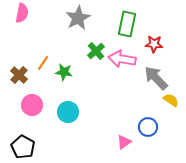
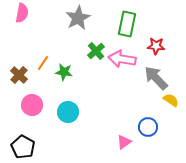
red star: moved 2 px right, 2 px down
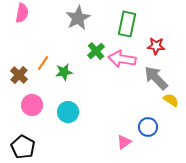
green star: rotated 18 degrees counterclockwise
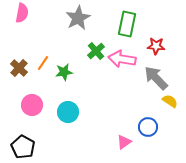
brown cross: moved 7 px up
yellow semicircle: moved 1 px left, 1 px down
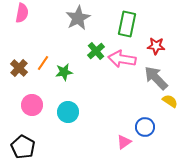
blue circle: moved 3 px left
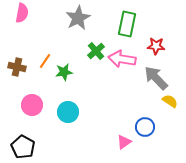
orange line: moved 2 px right, 2 px up
brown cross: moved 2 px left, 1 px up; rotated 30 degrees counterclockwise
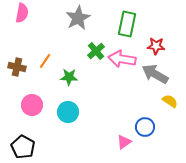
green star: moved 5 px right, 5 px down; rotated 12 degrees clockwise
gray arrow: moved 1 px left, 4 px up; rotated 16 degrees counterclockwise
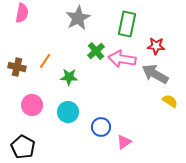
blue circle: moved 44 px left
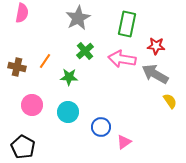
green cross: moved 11 px left
yellow semicircle: rotated 21 degrees clockwise
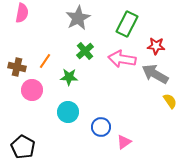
green rectangle: rotated 15 degrees clockwise
pink circle: moved 15 px up
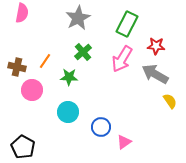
green cross: moved 2 px left, 1 px down
pink arrow: rotated 68 degrees counterclockwise
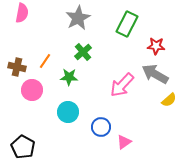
pink arrow: moved 26 px down; rotated 12 degrees clockwise
yellow semicircle: moved 1 px left, 1 px up; rotated 84 degrees clockwise
